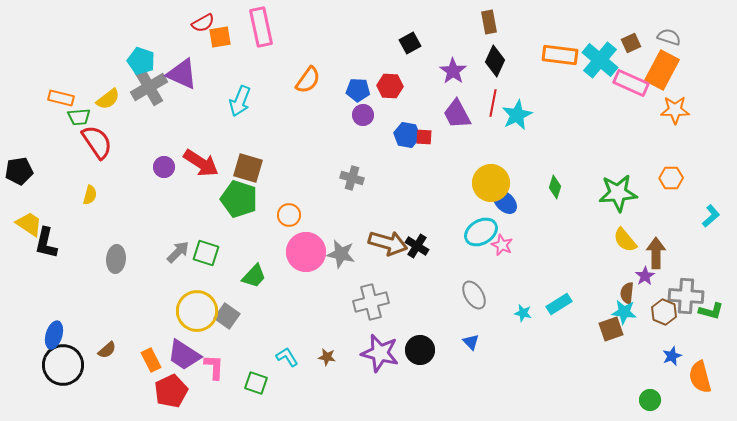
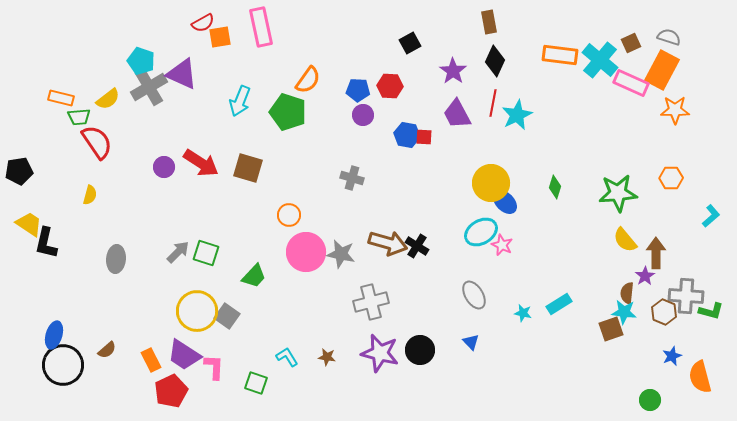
green pentagon at (239, 199): moved 49 px right, 87 px up
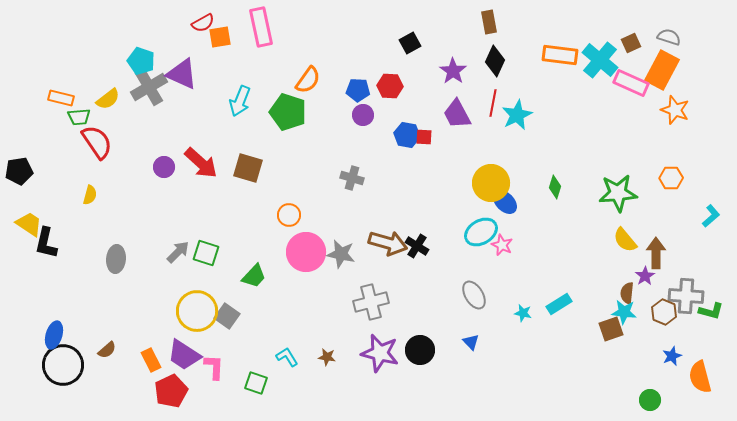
orange star at (675, 110): rotated 20 degrees clockwise
red arrow at (201, 163): rotated 9 degrees clockwise
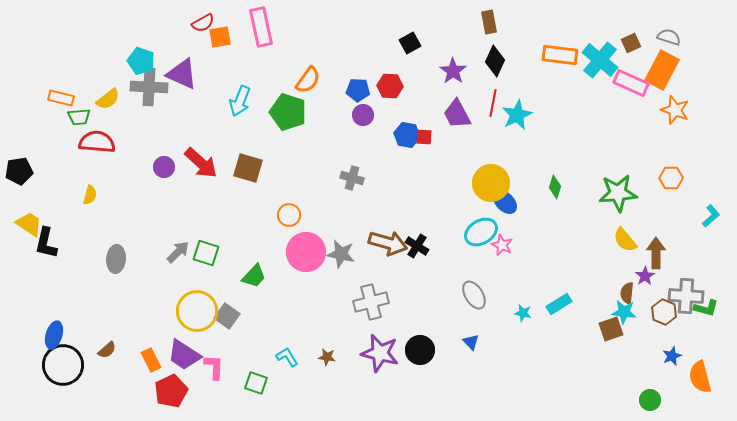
gray cross at (149, 87): rotated 33 degrees clockwise
red semicircle at (97, 142): rotated 51 degrees counterclockwise
green L-shape at (711, 311): moved 5 px left, 3 px up
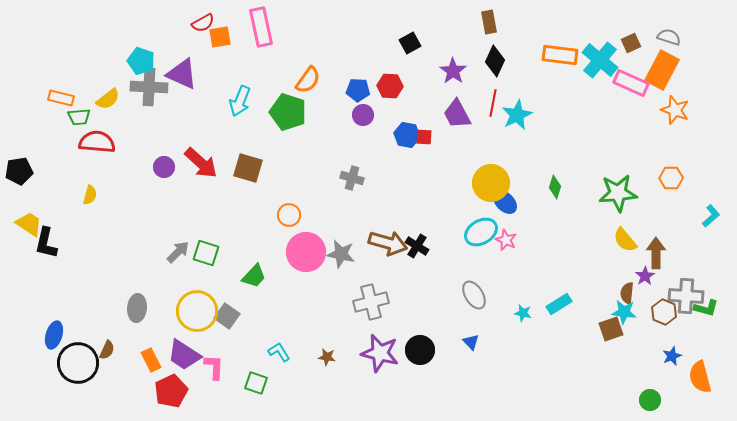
pink star at (502, 245): moved 4 px right, 5 px up
gray ellipse at (116, 259): moved 21 px right, 49 px down
brown semicircle at (107, 350): rotated 24 degrees counterclockwise
cyan L-shape at (287, 357): moved 8 px left, 5 px up
black circle at (63, 365): moved 15 px right, 2 px up
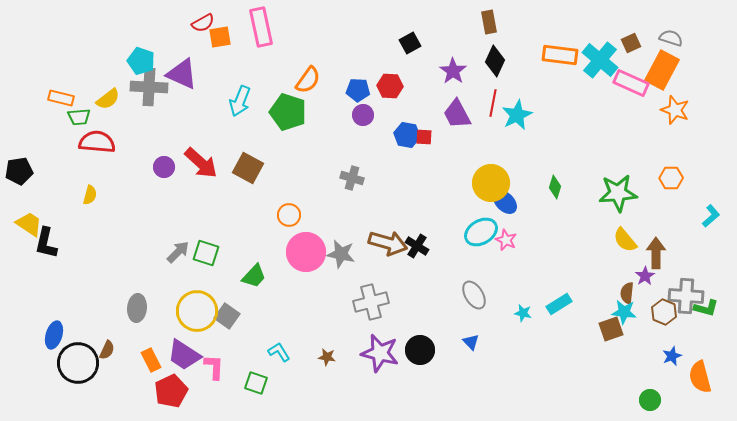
gray semicircle at (669, 37): moved 2 px right, 1 px down
brown square at (248, 168): rotated 12 degrees clockwise
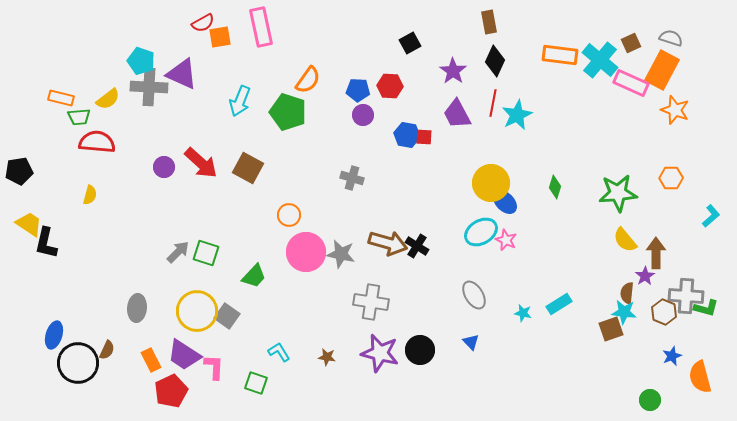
gray cross at (371, 302): rotated 24 degrees clockwise
